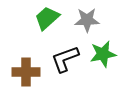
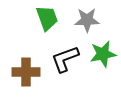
green trapezoid: rotated 112 degrees clockwise
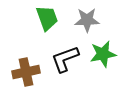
brown cross: rotated 12 degrees counterclockwise
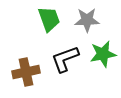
green trapezoid: moved 2 px right, 1 px down
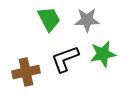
green trapezoid: rotated 8 degrees counterclockwise
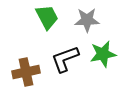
green trapezoid: moved 2 px left, 2 px up
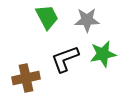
brown cross: moved 6 px down
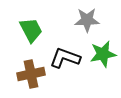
green trapezoid: moved 16 px left, 13 px down
black L-shape: moved 1 px up; rotated 40 degrees clockwise
brown cross: moved 5 px right, 4 px up
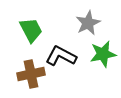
gray star: moved 1 px right, 3 px down; rotated 25 degrees counterclockwise
black L-shape: moved 4 px left, 2 px up; rotated 8 degrees clockwise
